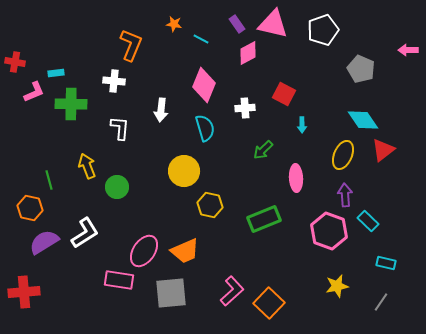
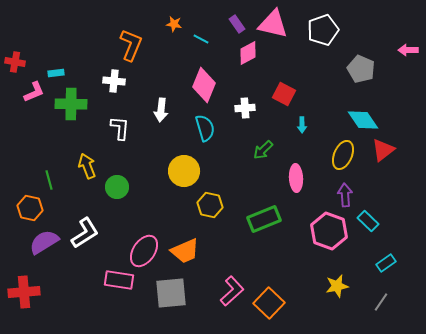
cyan rectangle at (386, 263): rotated 48 degrees counterclockwise
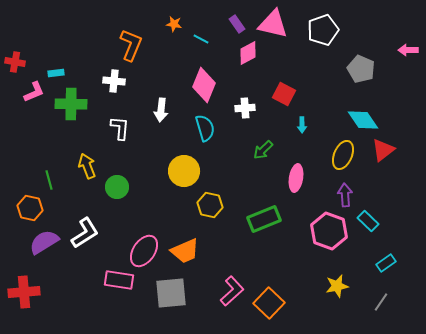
pink ellipse at (296, 178): rotated 12 degrees clockwise
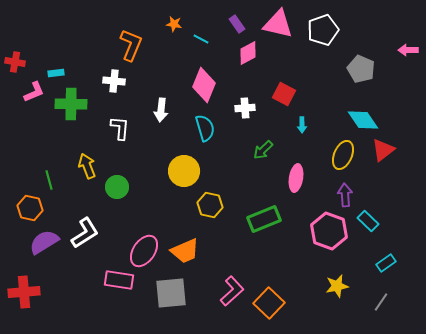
pink triangle at (273, 24): moved 5 px right
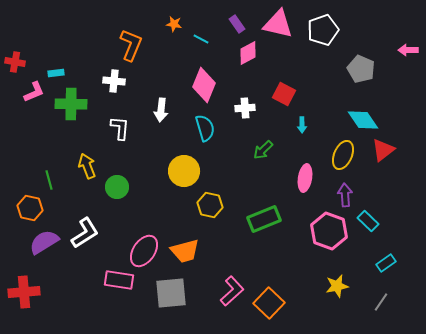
pink ellipse at (296, 178): moved 9 px right
orange trapezoid at (185, 251): rotated 8 degrees clockwise
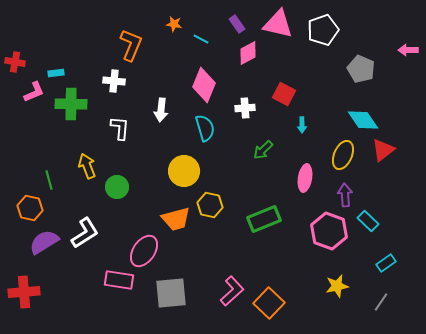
orange trapezoid at (185, 251): moved 9 px left, 32 px up
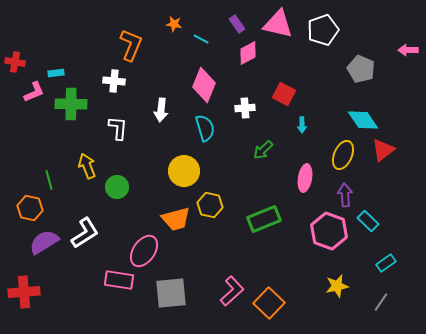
white L-shape at (120, 128): moved 2 px left
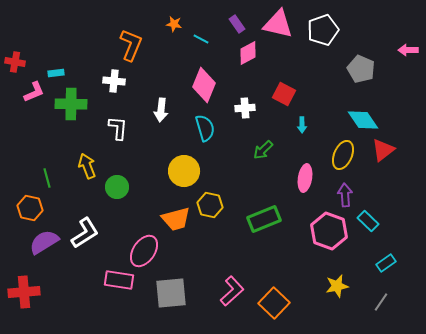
green line at (49, 180): moved 2 px left, 2 px up
orange square at (269, 303): moved 5 px right
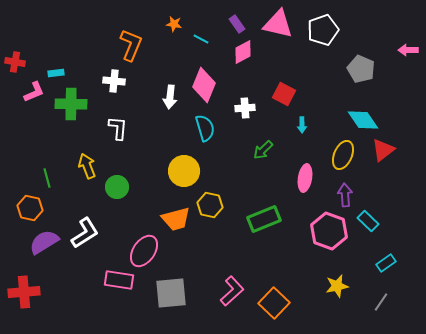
pink diamond at (248, 53): moved 5 px left, 1 px up
white arrow at (161, 110): moved 9 px right, 13 px up
